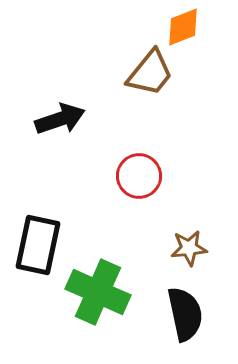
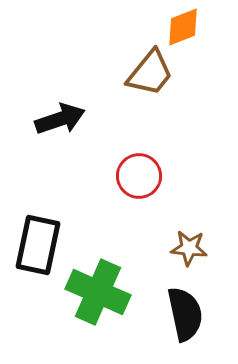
brown star: rotated 12 degrees clockwise
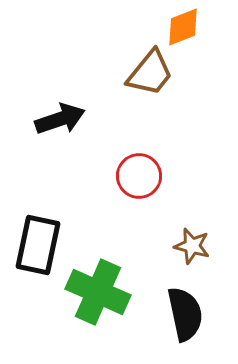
brown star: moved 3 px right, 2 px up; rotated 9 degrees clockwise
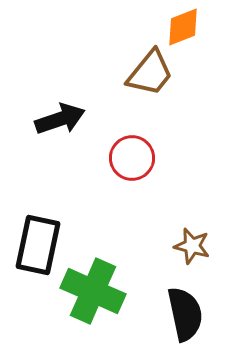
red circle: moved 7 px left, 18 px up
green cross: moved 5 px left, 1 px up
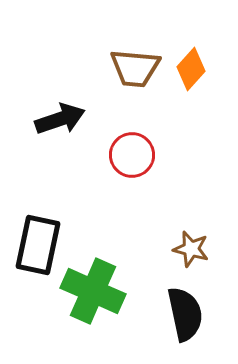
orange diamond: moved 8 px right, 42 px down; rotated 27 degrees counterclockwise
brown trapezoid: moved 15 px left, 5 px up; rotated 56 degrees clockwise
red circle: moved 3 px up
brown star: moved 1 px left, 3 px down
